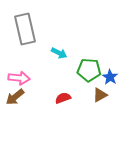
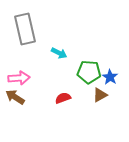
green pentagon: moved 2 px down
pink arrow: rotated 10 degrees counterclockwise
brown arrow: rotated 72 degrees clockwise
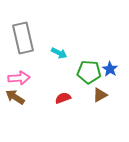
gray rectangle: moved 2 px left, 9 px down
blue star: moved 8 px up
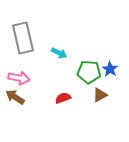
pink arrow: rotated 15 degrees clockwise
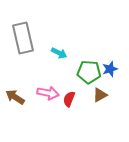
blue star: rotated 21 degrees clockwise
pink arrow: moved 29 px right, 15 px down
red semicircle: moved 6 px right, 1 px down; rotated 49 degrees counterclockwise
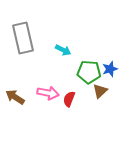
cyan arrow: moved 4 px right, 3 px up
brown triangle: moved 4 px up; rotated 14 degrees counterclockwise
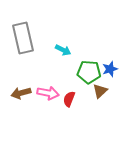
brown arrow: moved 6 px right, 4 px up; rotated 48 degrees counterclockwise
